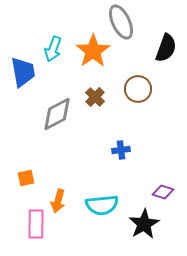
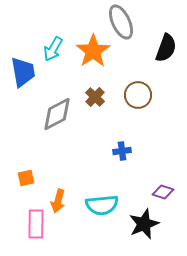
cyan arrow: rotated 10 degrees clockwise
brown circle: moved 6 px down
blue cross: moved 1 px right, 1 px down
black star: rotated 8 degrees clockwise
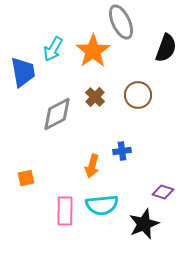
orange arrow: moved 34 px right, 35 px up
pink rectangle: moved 29 px right, 13 px up
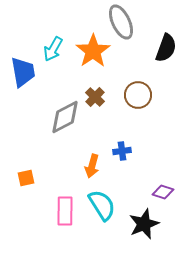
gray diamond: moved 8 px right, 3 px down
cyan semicircle: rotated 116 degrees counterclockwise
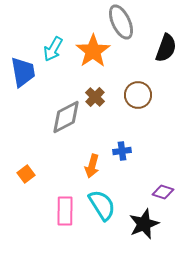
gray diamond: moved 1 px right
orange square: moved 4 px up; rotated 24 degrees counterclockwise
